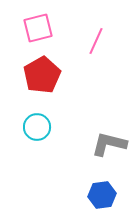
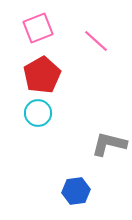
pink square: rotated 8 degrees counterclockwise
pink line: rotated 72 degrees counterclockwise
cyan circle: moved 1 px right, 14 px up
blue hexagon: moved 26 px left, 4 px up
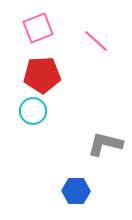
red pentagon: rotated 27 degrees clockwise
cyan circle: moved 5 px left, 2 px up
gray L-shape: moved 4 px left
blue hexagon: rotated 8 degrees clockwise
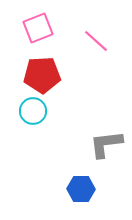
gray L-shape: moved 1 px right; rotated 21 degrees counterclockwise
blue hexagon: moved 5 px right, 2 px up
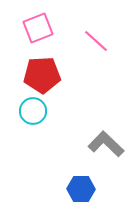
gray L-shape: rotated 51 degrees clockwise
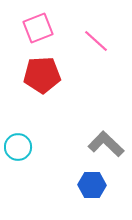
cyan circle: moved 15 px left, 36 px down
blue hexagon: moved 11 px right, 4 px up
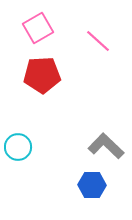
pink square: rotated 8 degrees counterclockwise
pink line: moved 2 px right
gray L-shape: moved 2 px down
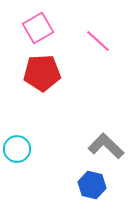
red pentagon: moved 2 px up
cyan circle: moved 1 px left, 2 px down
blue hexagon: rotated 12 degrees clockwise
